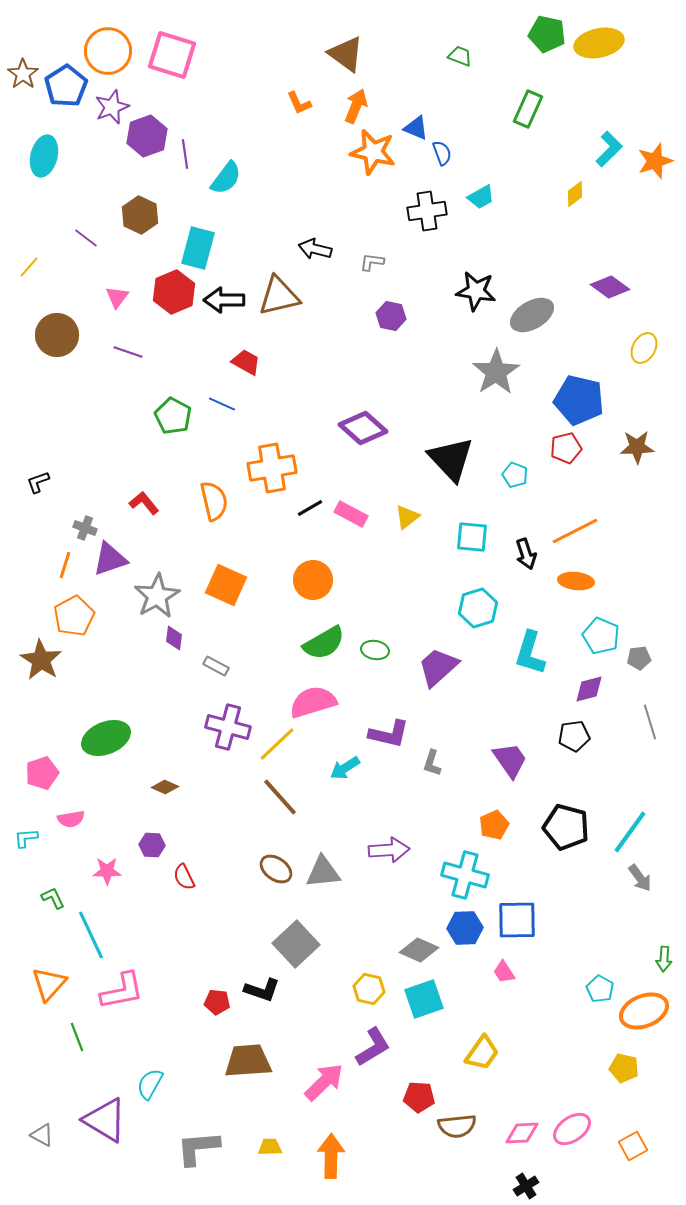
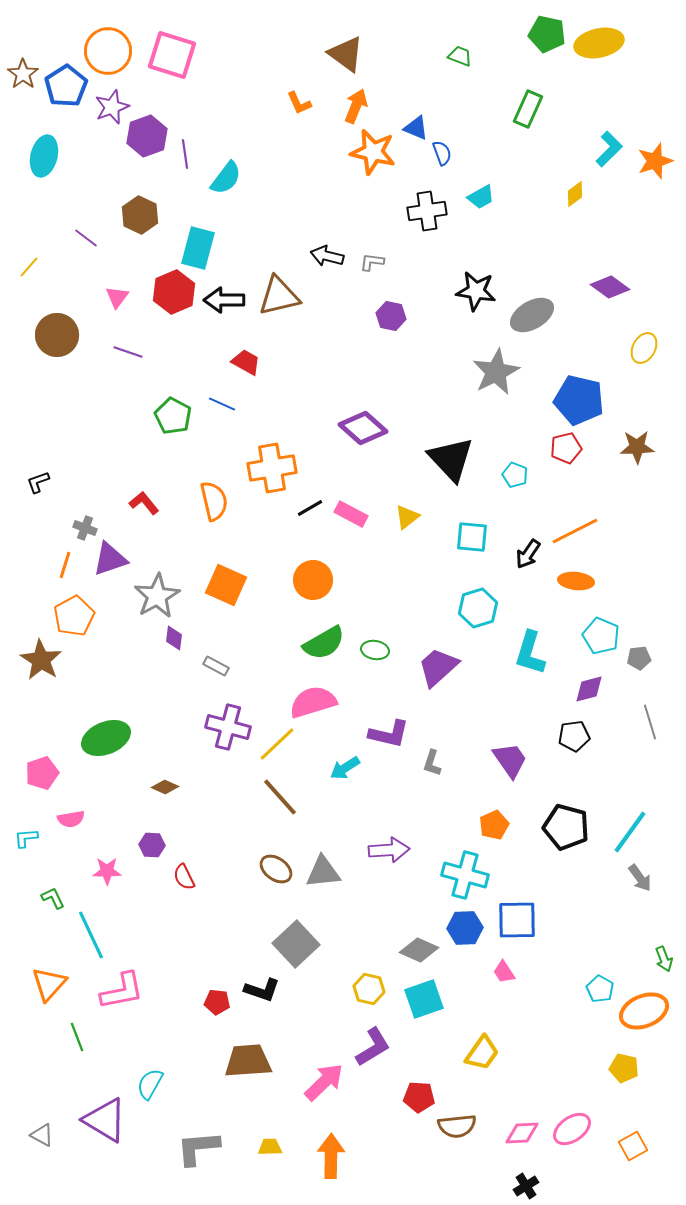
black arrow at (315, 249): moved 12 px right, 7 px down
gray star at (496, 372): rotated 6 degrees clockwise
black arrow at (526, 554): moved 2 px right; rotated 52 degrees clockwise
green arrow at (664, 959): rotated 25 degrees counterclockwise
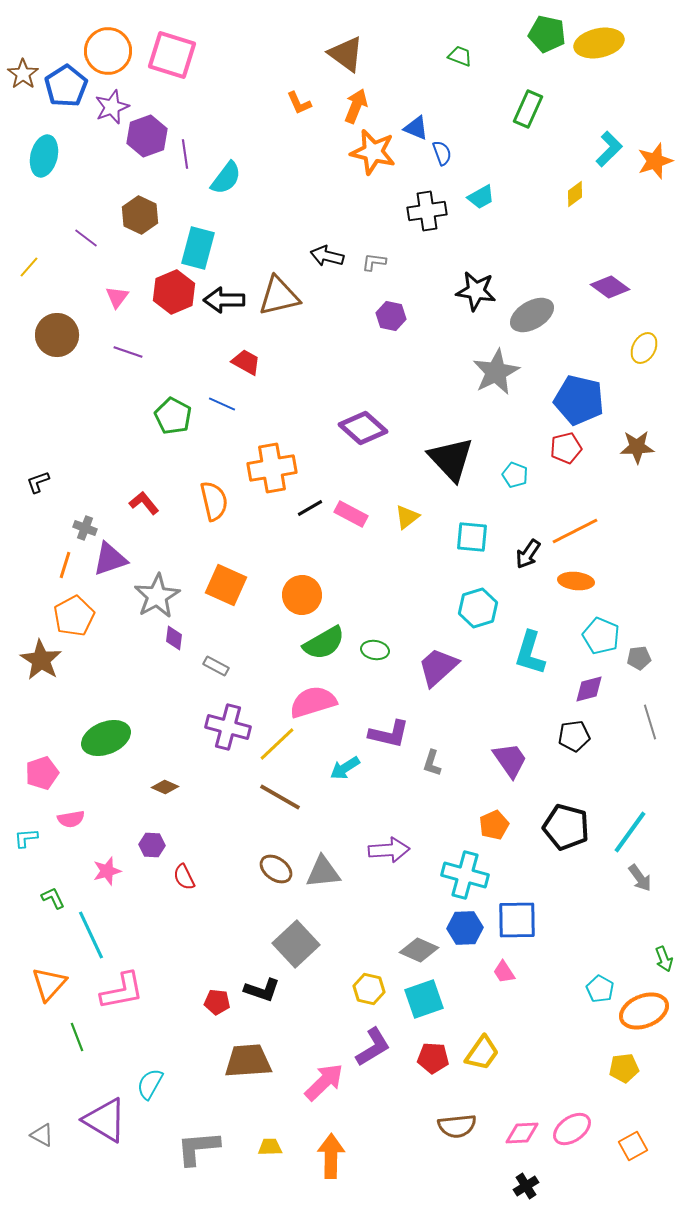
gray L-shape at (372, 262): moved 2 px right
orange circle at (313, 580): moved 11 px left, 15 px down
brown line at (280, 797): rotated 18 degrees counterclockwise
pink star at (107, 871): rotated 16 degrees counterclockwise
yellow pentagon at (624, 1068): rotated 20 degrees counterclockwise
red pentagon at (419, 1097): moved 14 px right, 39 px up
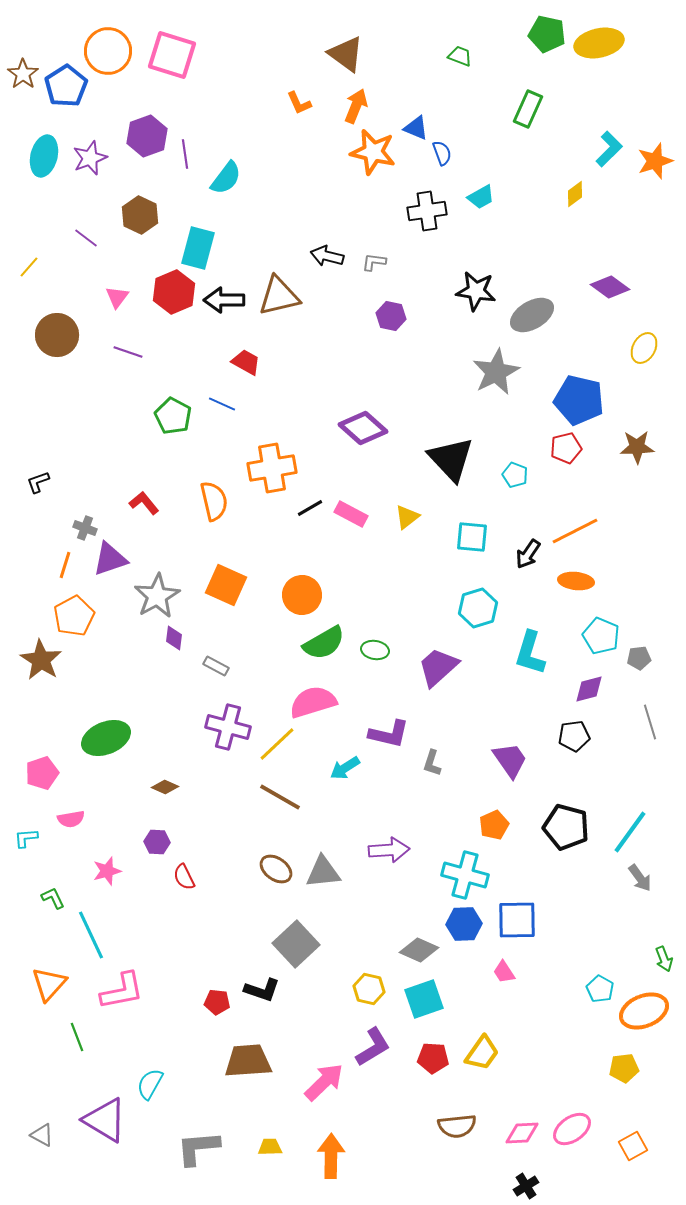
purple star at (112, 107): moved 22 px left, 51 px down
purple hexagon at (152, 845): moved 5 px right, 3 px up
blue hexagon at (465, 928): moved 1 px left, 4 px up
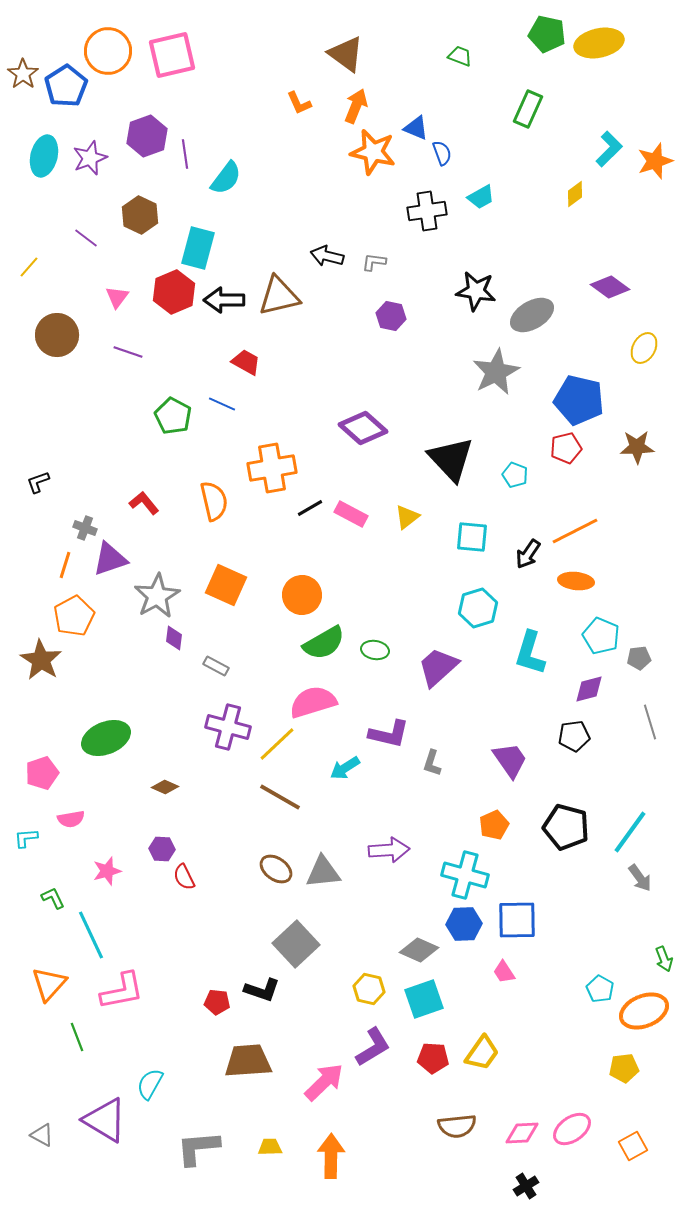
pink square at (172, 55): rotated 30 degrees counterclockwise
purple hexagon at (157, 842): moved 5 px right, 7 px down
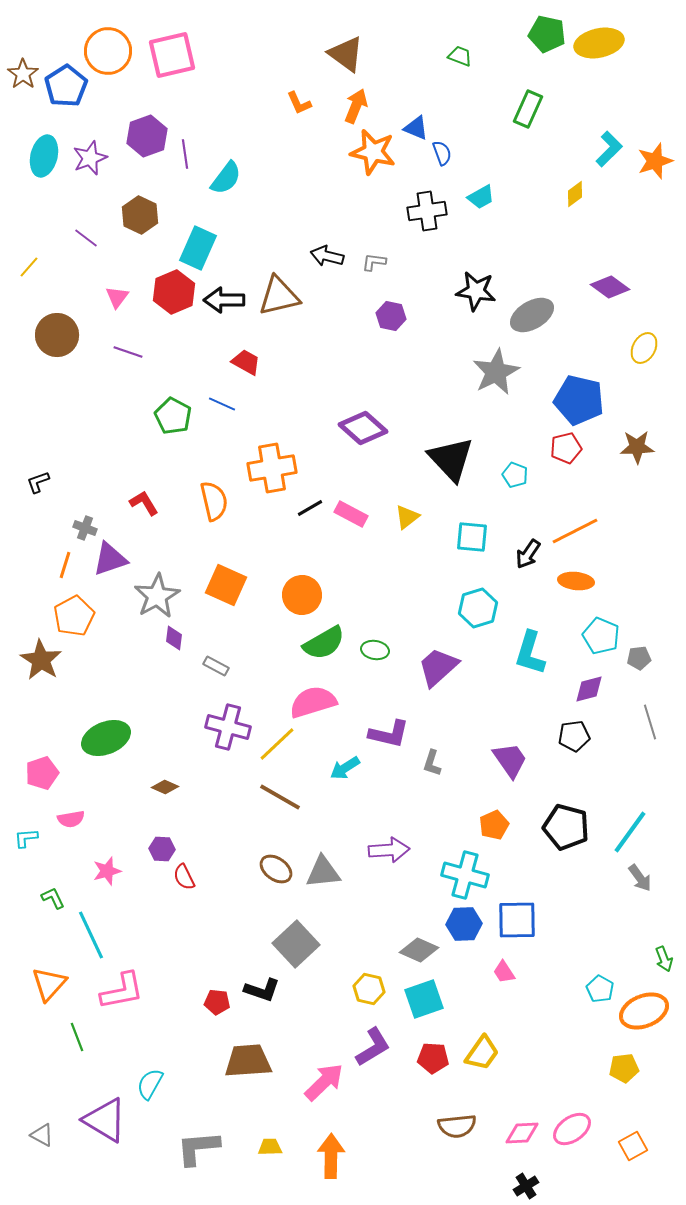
cyan rectangle at (198, 248): rotated 9 degrees clockwise
red L-shape at (144, 503): rotated 8 degrees clockwise
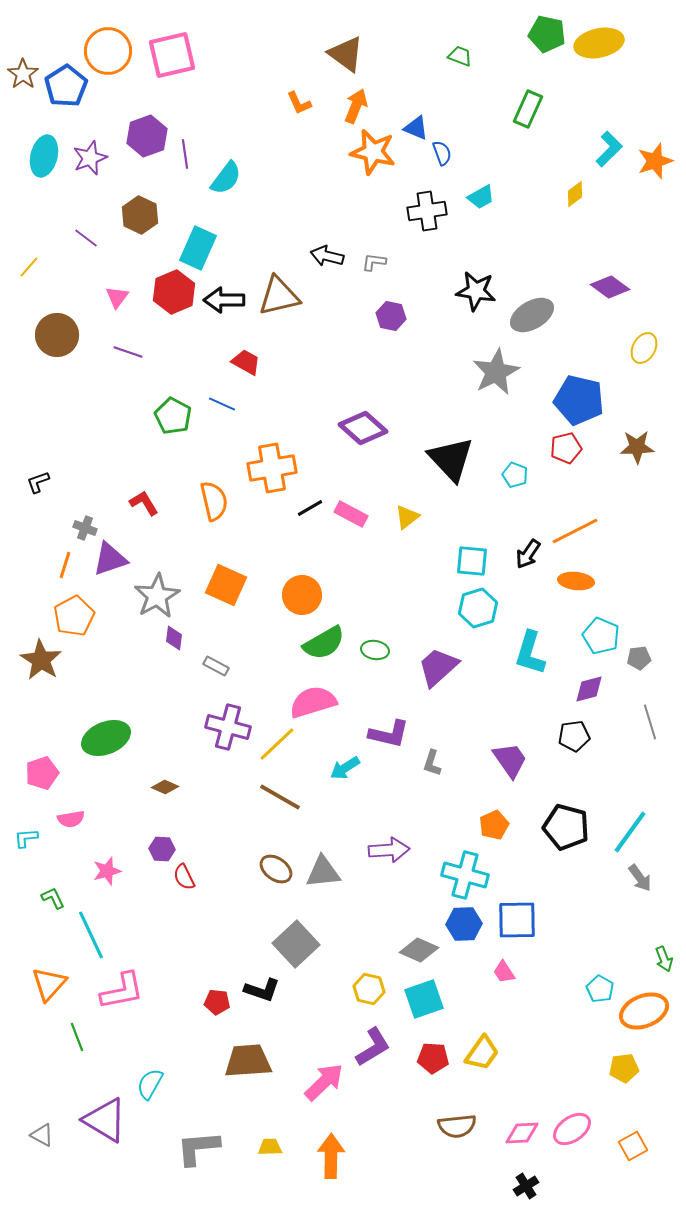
cyan square at (472, 537): moved 24 px down
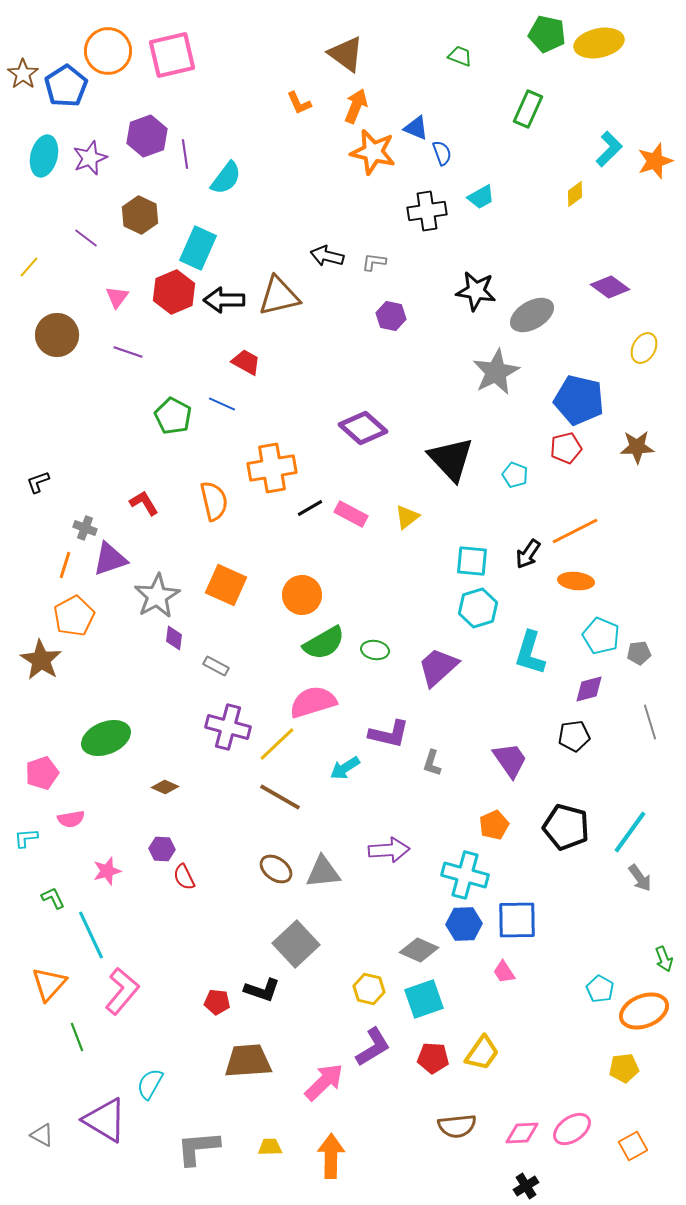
gray pentagon at (639, 658): moved 5 px up
pink L-shape at (122, 991): rotated 39 degrees counterclockwise
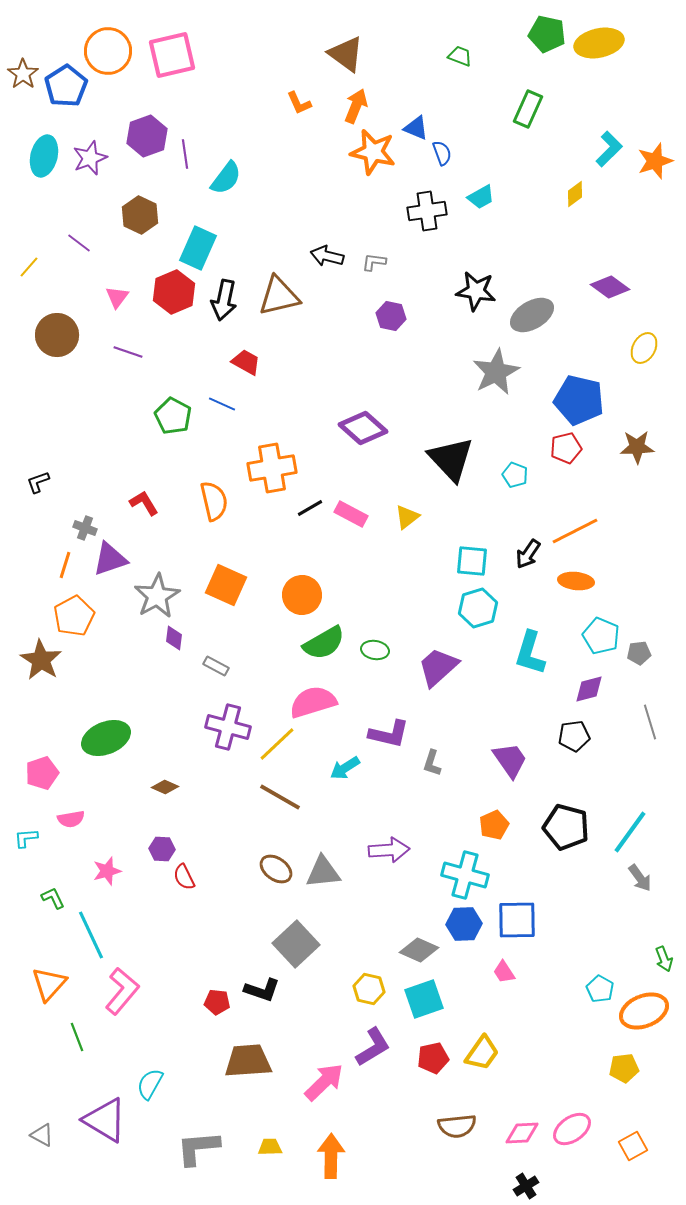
purple line at (86, 238): moved 7 px left, 5 px down
black arrow at (224, 300): rotated 78 degrees counterclockwise
red pentagon at (433, 1058): rotated 16 degrees counterclockwise
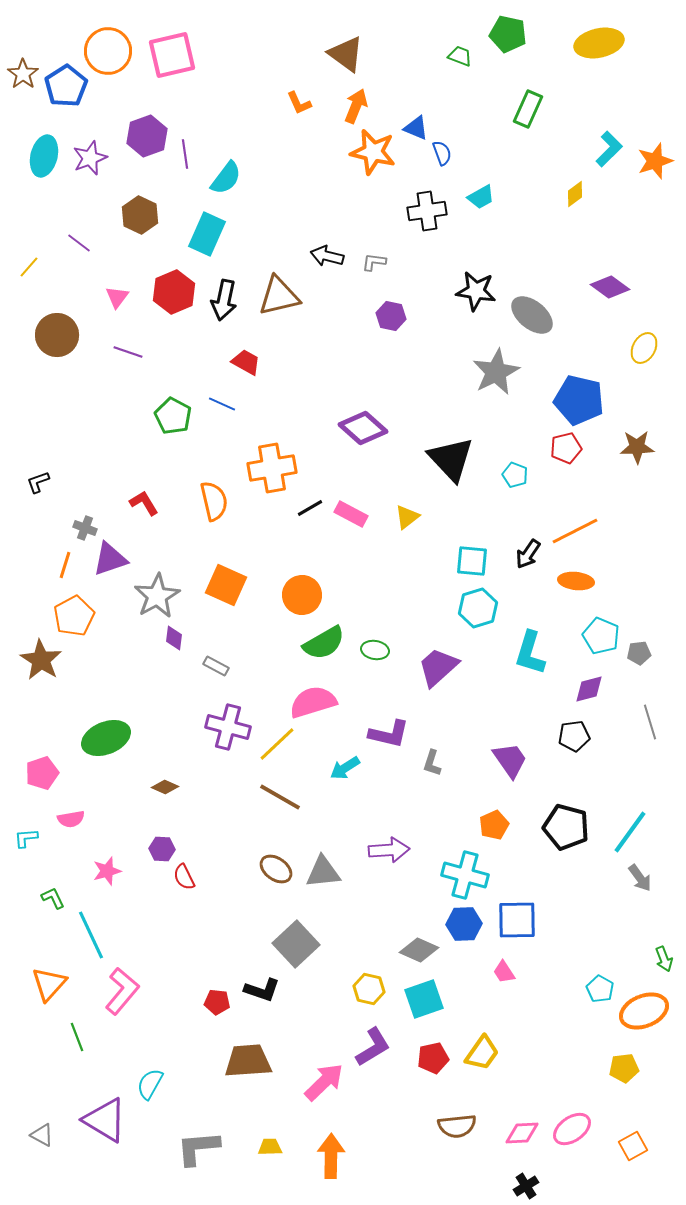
green pentagon at (547, 34): moved 39 px left
cyan rectangle at (198, 248): moved 9 px right, 14 px up
gray ellipse at (532, 315): rotated 69 degrees clockwise
